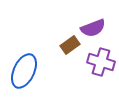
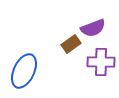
brown rectangle: moved 1 px right, 1 px up
purple cross: rotated 16 degrees counterclockwise
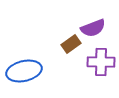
blue ellipse: rotated 52 degrees clockwise
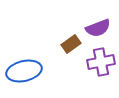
purple semicircle: moved 5 px right
purple cross: rotated 12 degrees counterclockwise
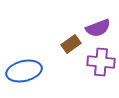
purple cross: rotated 16 degrees clockwise
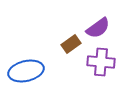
purple semicircle: rotated 15 degrees counterclockwise
blue ellipse: moved 2 px right
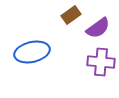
brown rectangle: moved 29 px up
blue ellipse: moved 6 px right, 19 px up
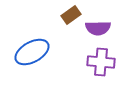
purple semicircle: rotated 35 degrees clockwise
blue ellipse: rotated 16 degrees counterclockwise
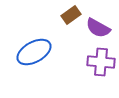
purple semicircle: rotated 30 degrees clockwise
blue ellipse: moved 2 px right
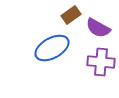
blue ellipse: moved 18 px right, 4 px up
